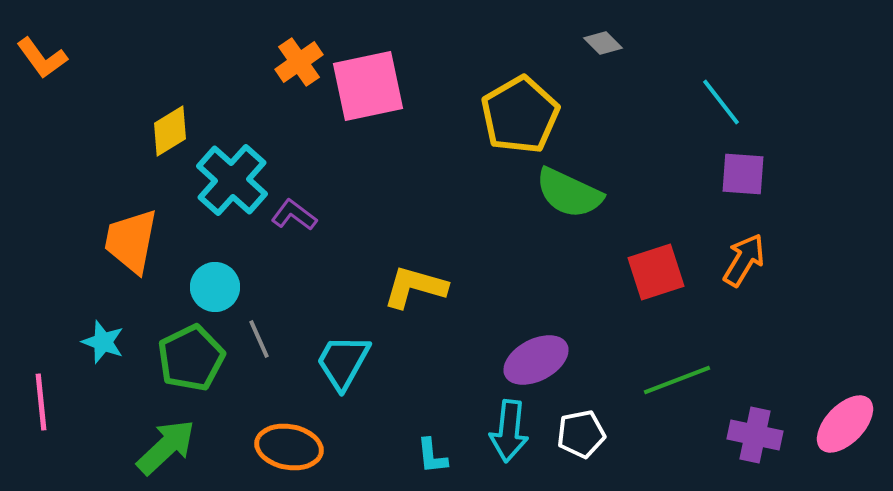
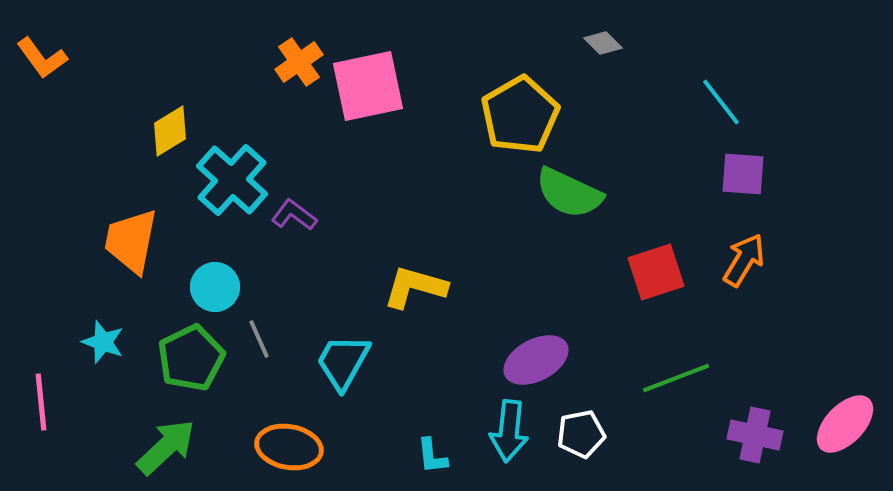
green line: moved 1 px left, 2 px up
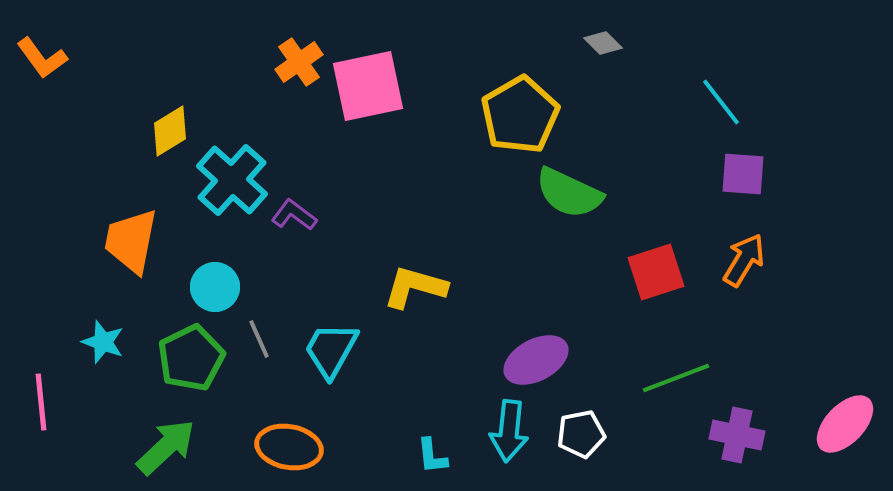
cyan trapezoid: moved 12 px left, 12 px up
purple cross: moved 18 px left
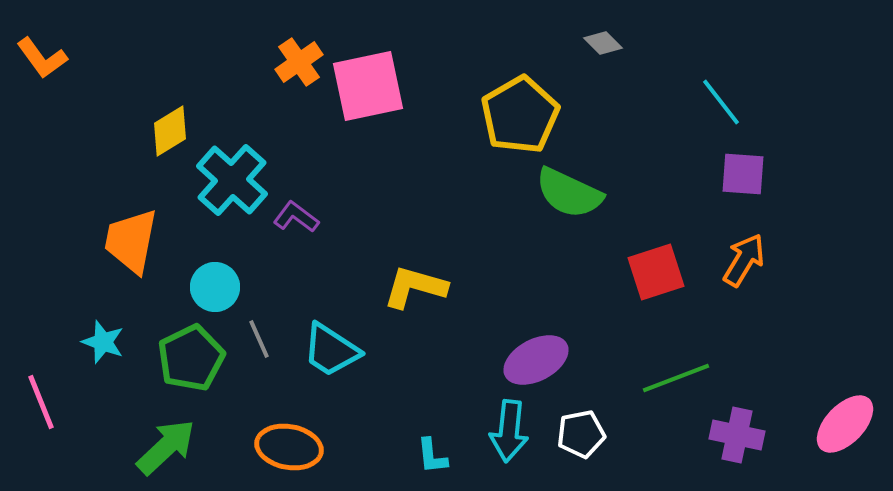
purple L-shape: moved 2 px right, 2 px down
cyan trapezoid: rotated 86 degrees counterclockwise
pink line: rotated 16 degrees counterclockwise
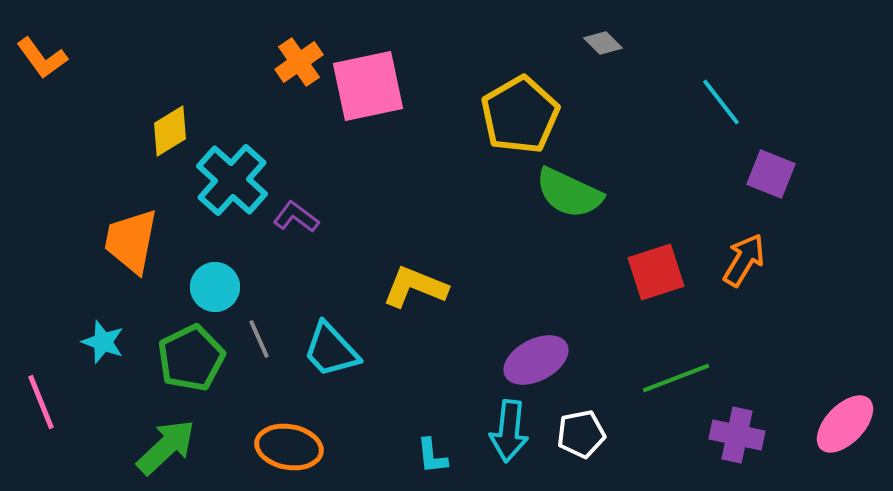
purple square: moved 28 px right; rotated 18 degrees clockwise
yellow L-shape: rotated 6 degrees clockwise
cyan trapezoid: rotated 14 degrees clockwise
